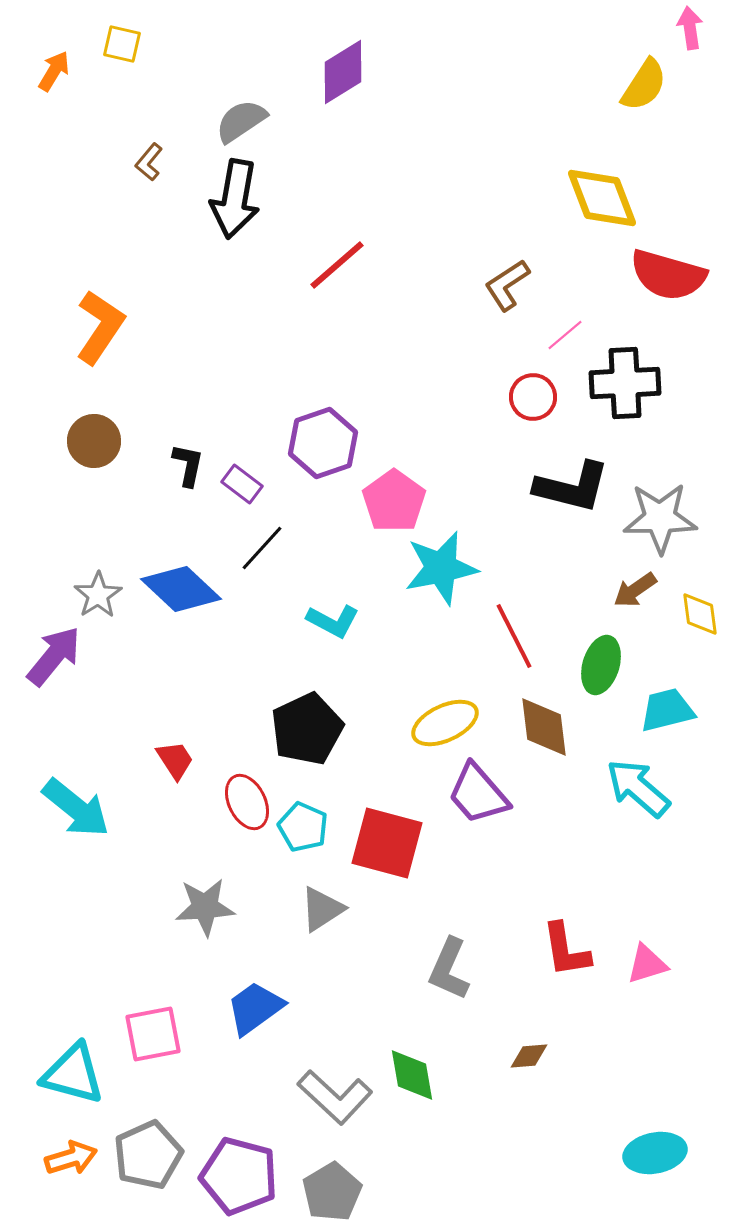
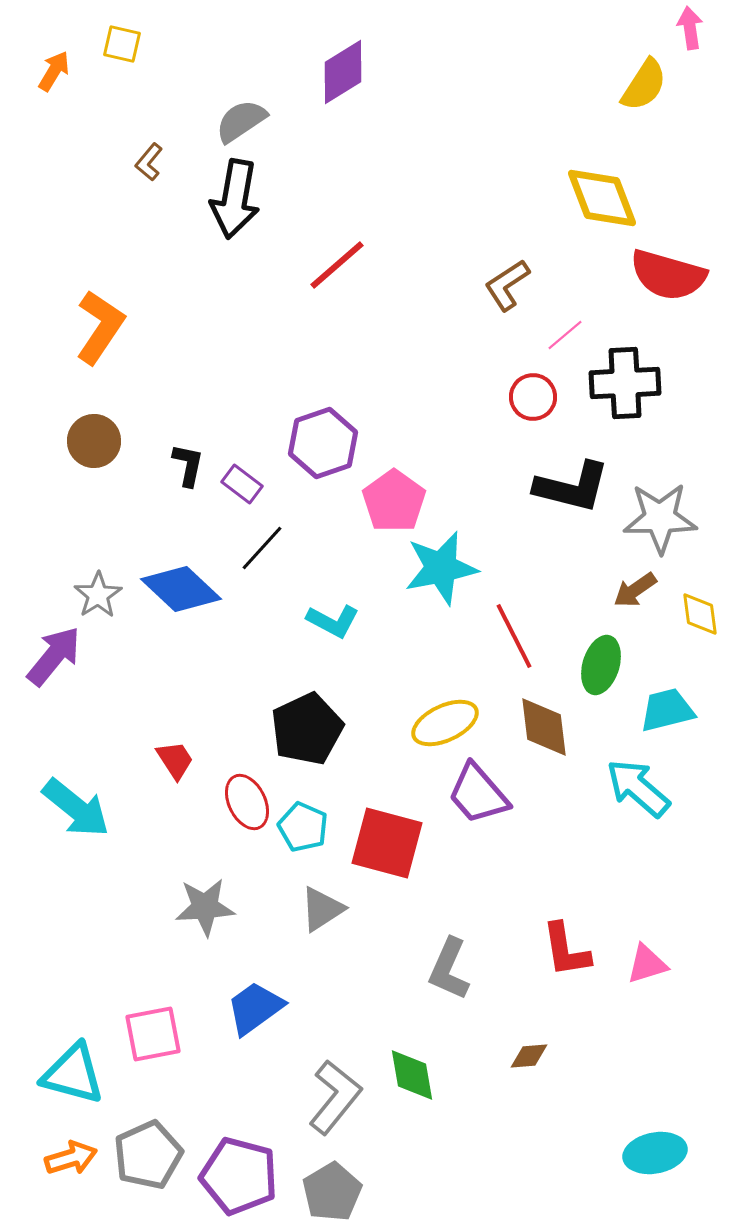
gray L-shape at (335, 1097): rotated 94 degrees counterclockwise
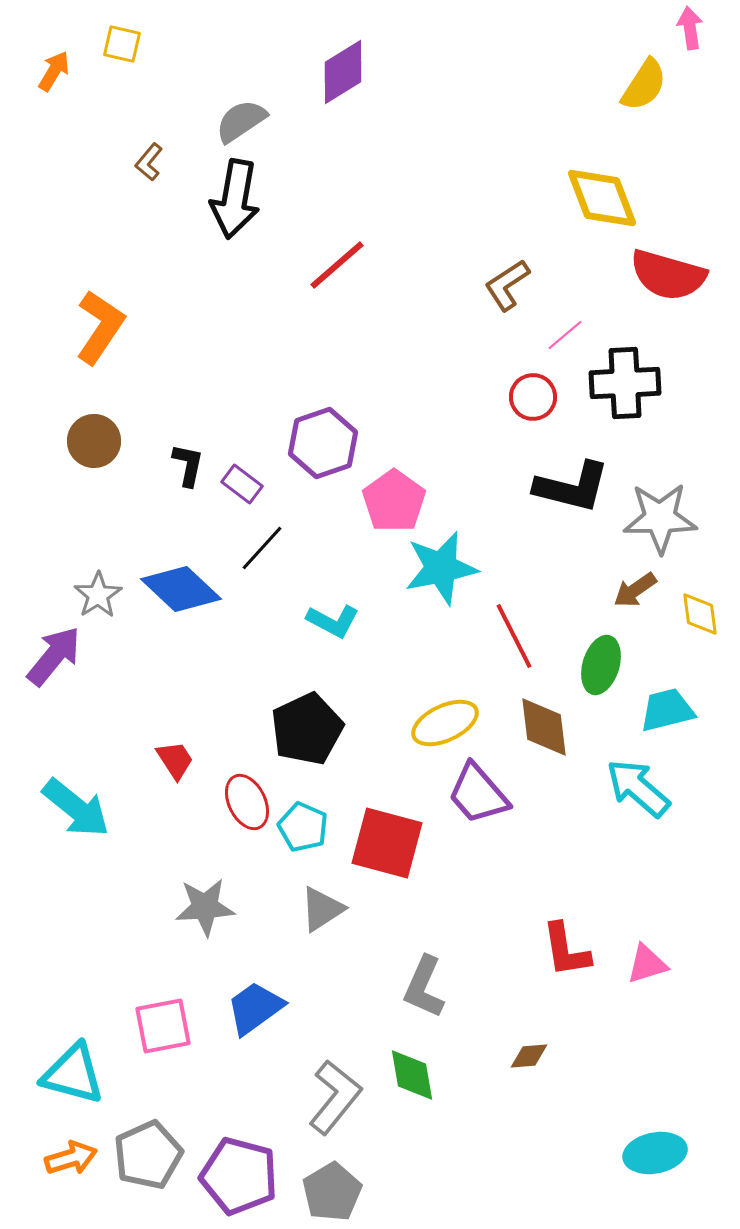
gray L-shape at (449, 969): moved 25 px left, 18 px down
pink square at (153, 1034): moved 10 px right, 8 px up
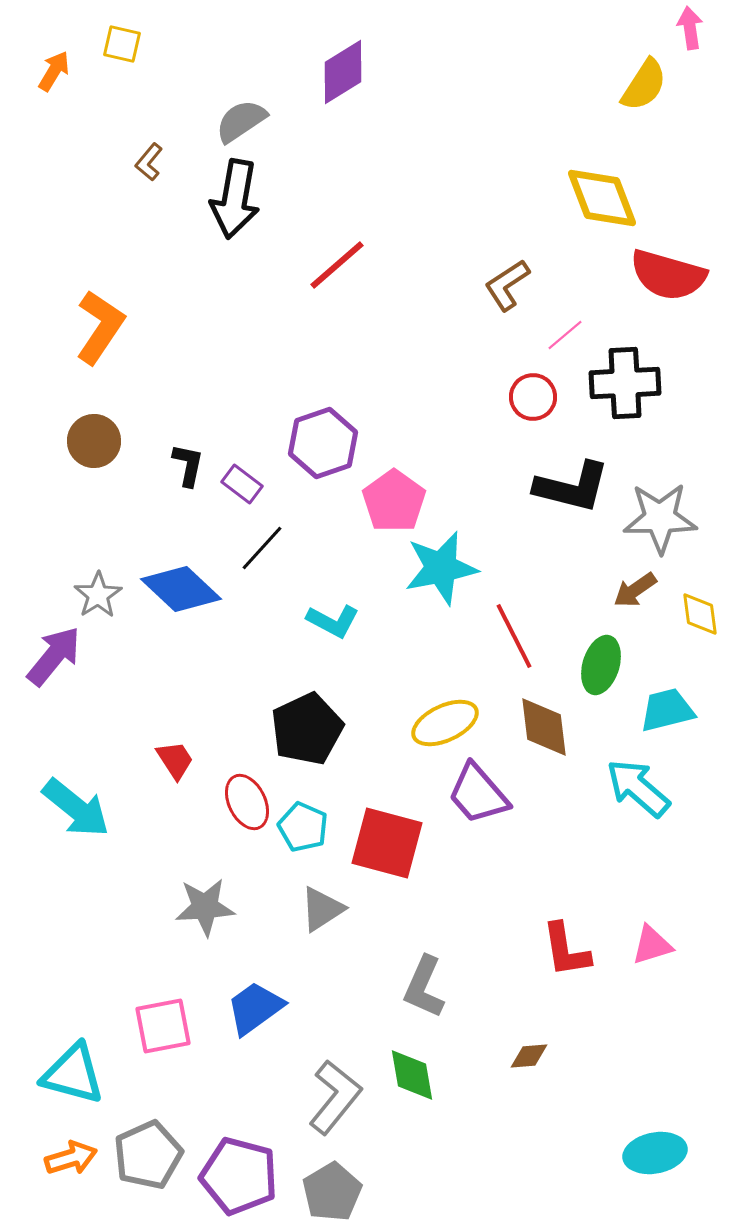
pink triangle at (647, 964): moved 5 px right, 19 px up
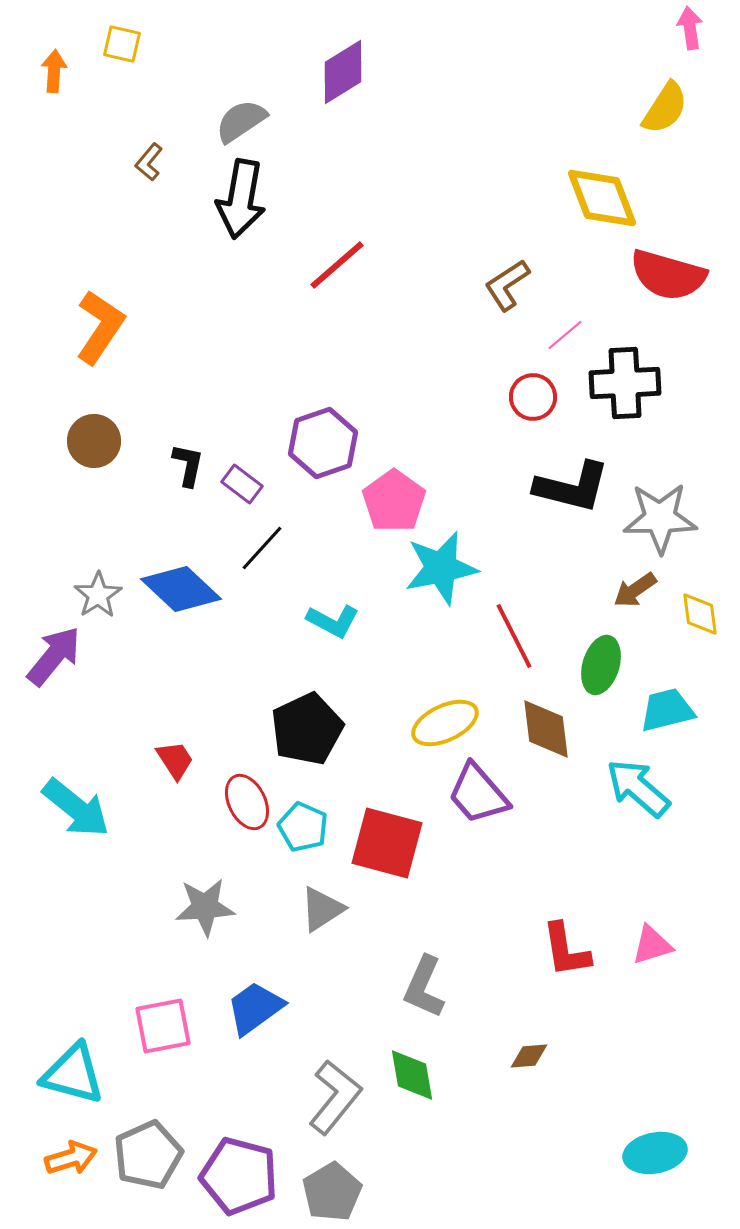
orange arrow at (54, 71): rotated 27 degrees counterclockwise
yellow semicircle at (644, 85): moved 21 px right, 23 px down
black arrow at (235, 199): moved 6 px right
brown diamond at (544, 727): moved 2 px right, 2 px down
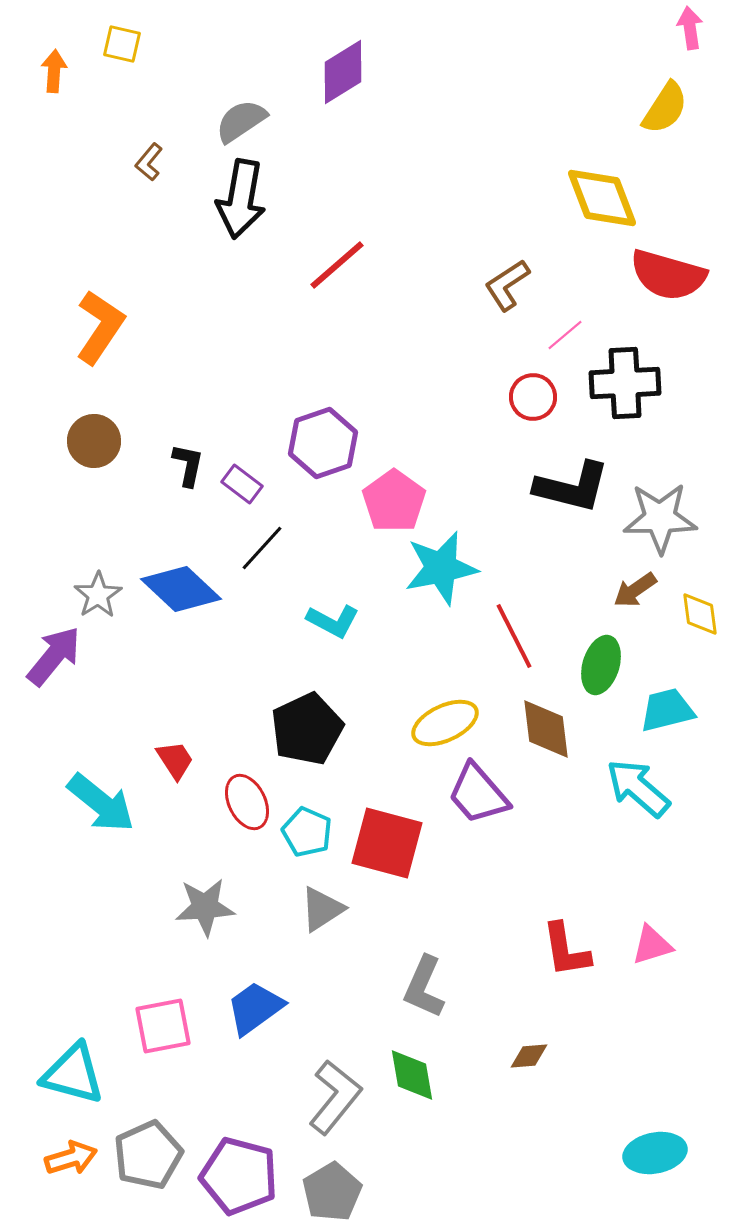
cyan arrow at (76, 808): moved 25 px right, 5 px up
cyan pentagon at (303, 827): moved 4 px right, 5 px down
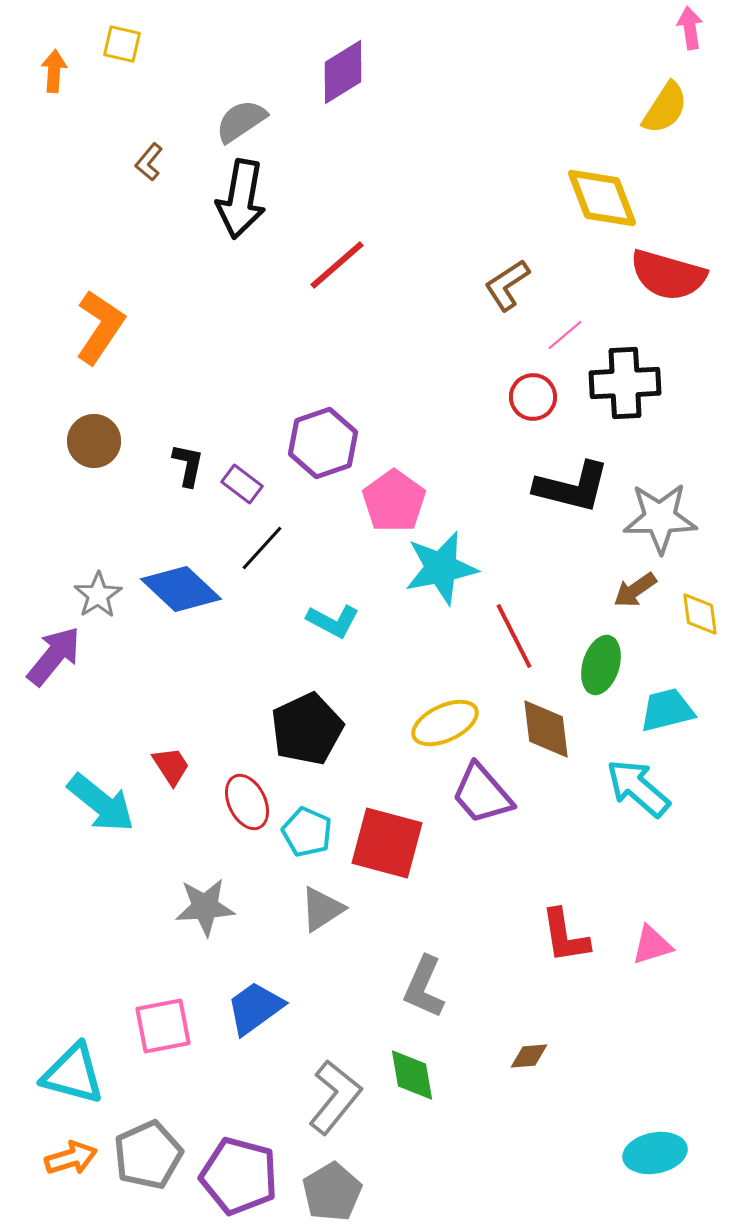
red trapezoid at (175, 760): moved 4 px left, 6 px down
purple trapezoid at (478, 794): moved 4 px right
red L-shape at (566, 950): moved 1 px left, 14 px up
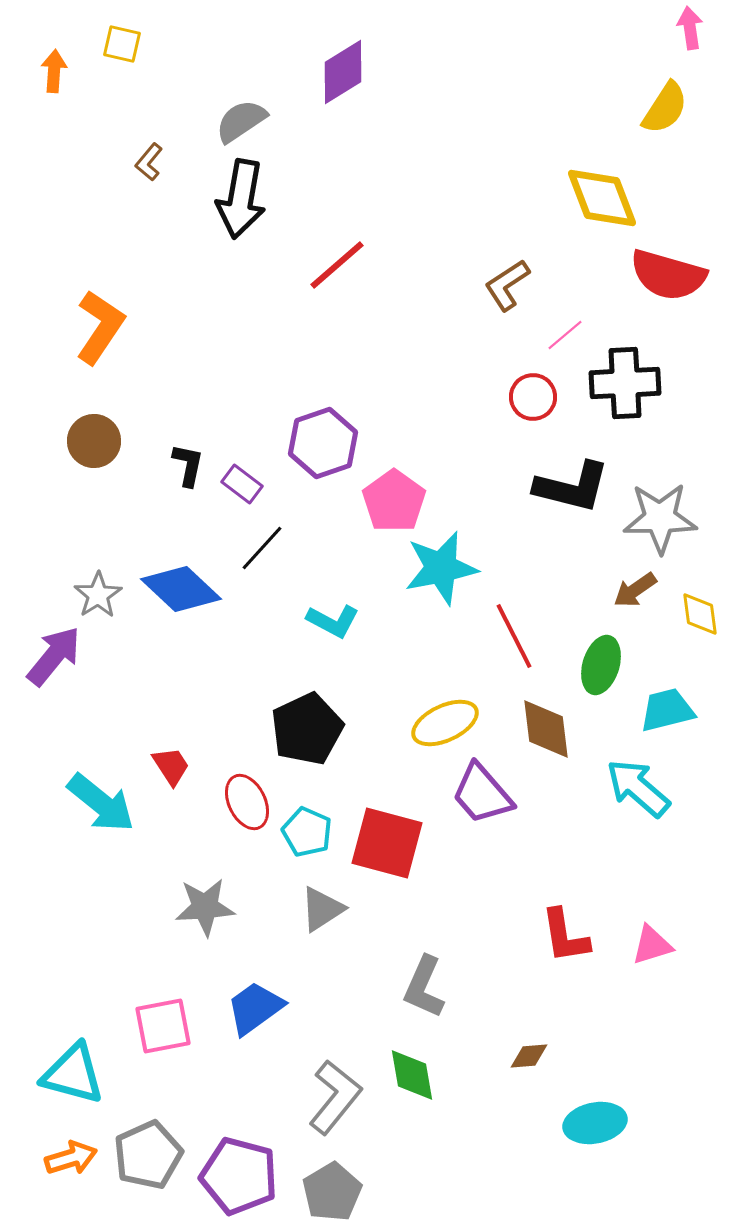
cyan ellipse at (655, 1153): moved 60 px left, 30 px up
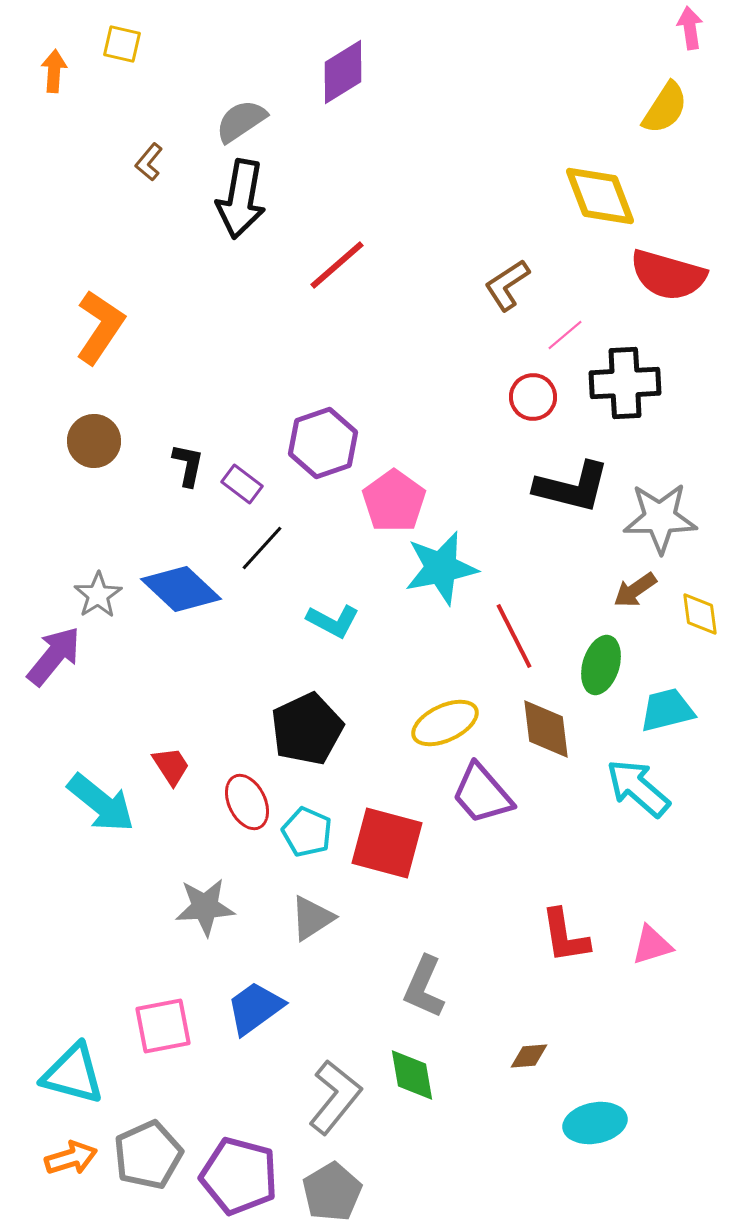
yellow diamond at (602, 198): moved 2 px left, 2 px up
gray triangle at (322, 909): moved 10 px left, 9 px down
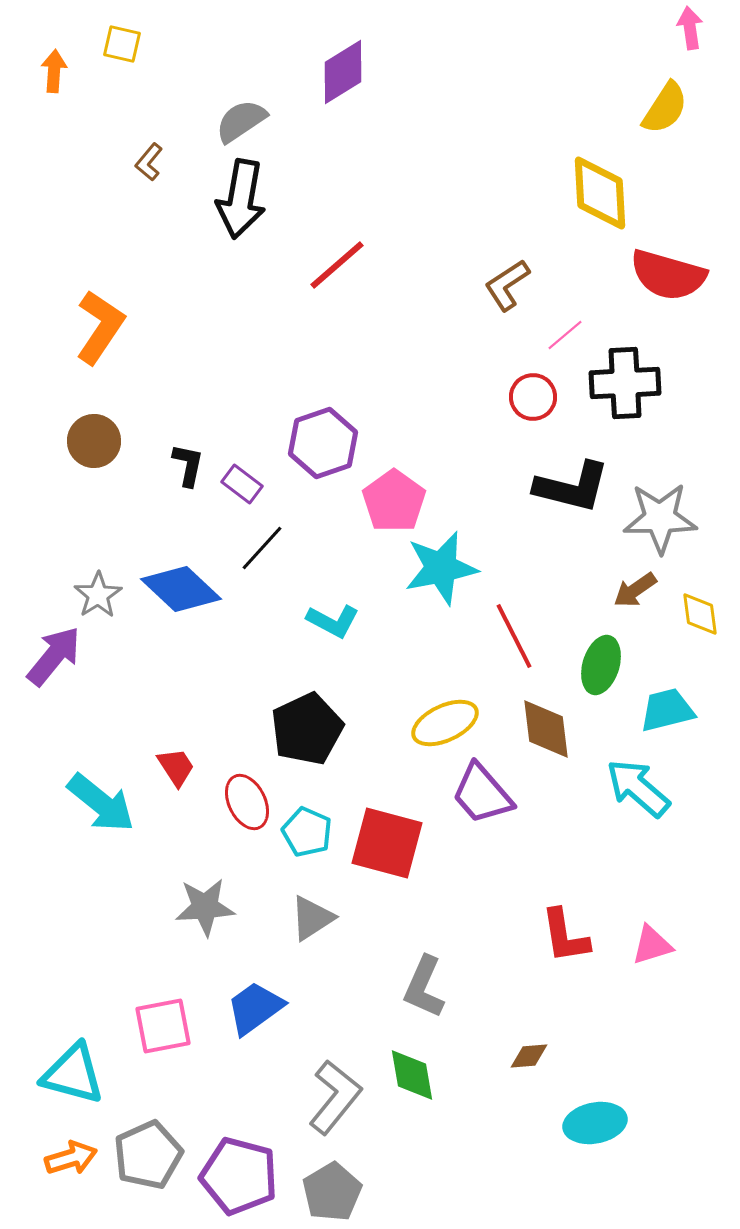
yellow diamond at (600, 196): moved 3 px up; rotated 18 degrees clockwise
red trapezoid at (171, 766): moved 5 px right, 1 px down
